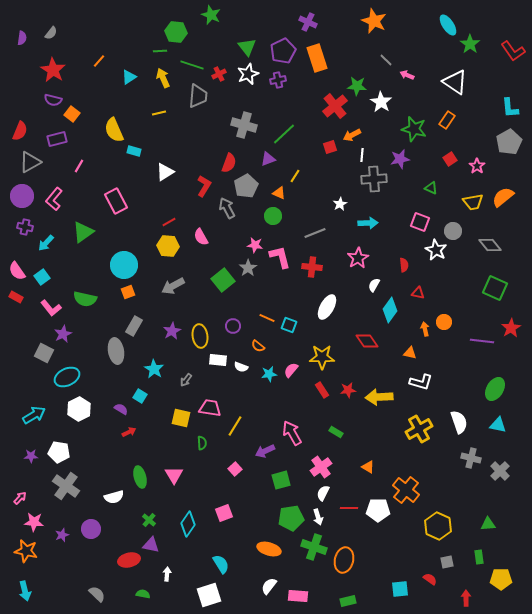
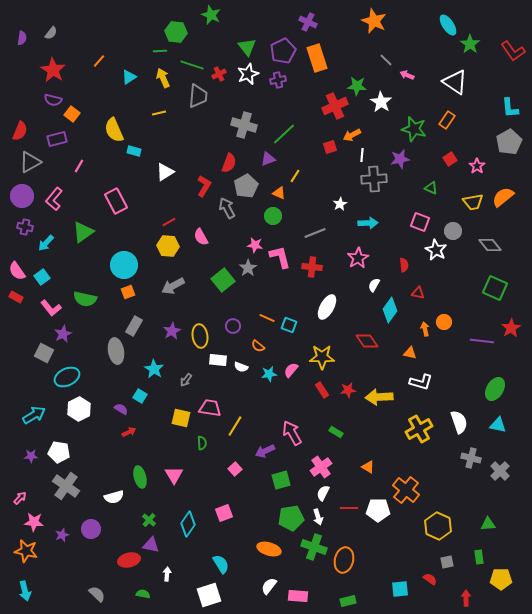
red cross at (335, 106): rotated 15 degrees clockwise
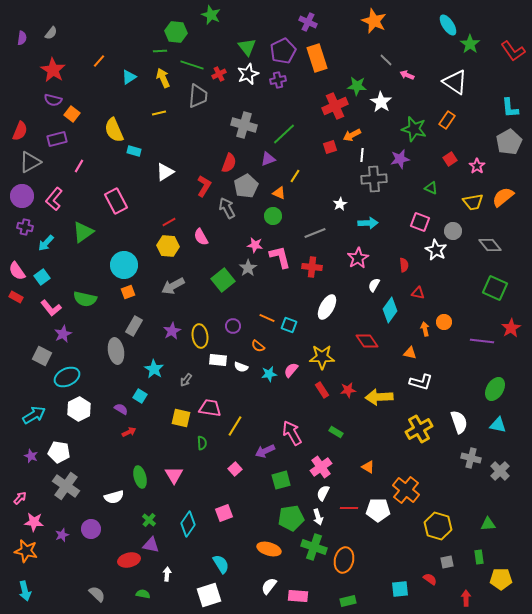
gray square at (44, 353): moved 2 px left, 3 px down
purple star at (31, 456): rotated 24 degrees clockwise
yellow hexagon at (438, 526): rotated 8 degrees counterclockwise
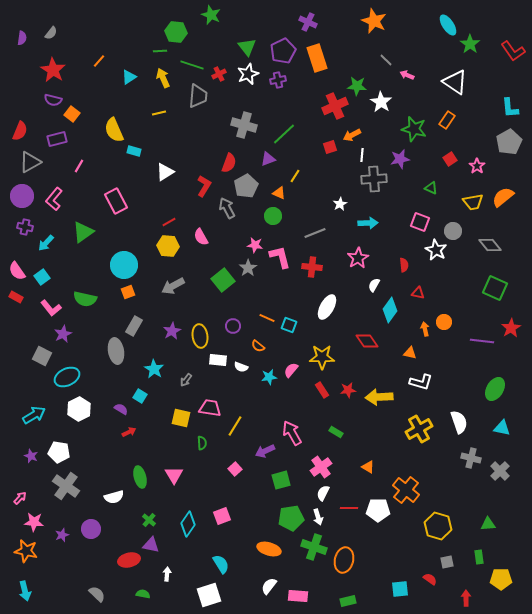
cyan star at (269, 374): moved 3 px down
cyan triangle at (498, 425): moved 4 px right, 3 px down
pink square at (224, 513): moved 2 px left, 3 px down
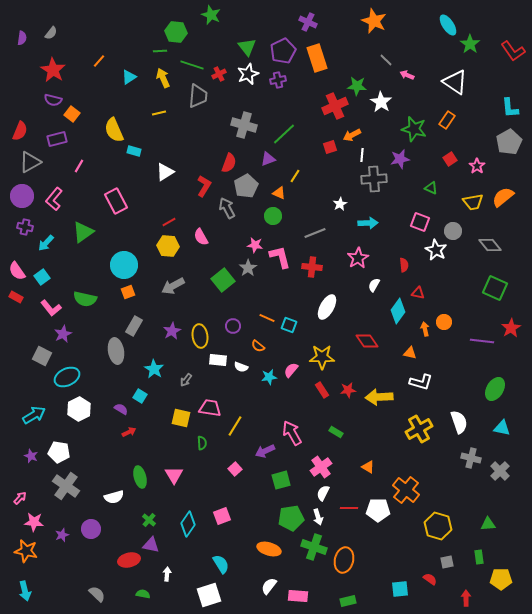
cyan diamond at (390, 310): moved 8 px right, 1 px down
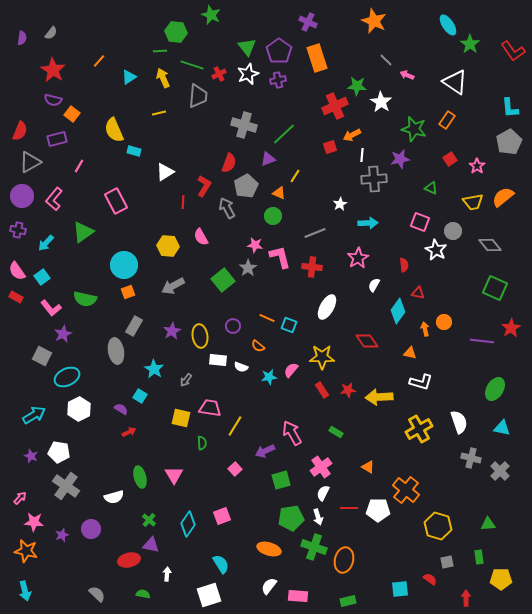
purple pentagon at (283, 51): moved 4 px left; rotated 10 degrees counterclockwise
red line at (169, 222): moved 14 px right, 20 px up; rotated 56 degrees counterclockwise
purple cross at (25, 227): moved 7 px left, 3 px down
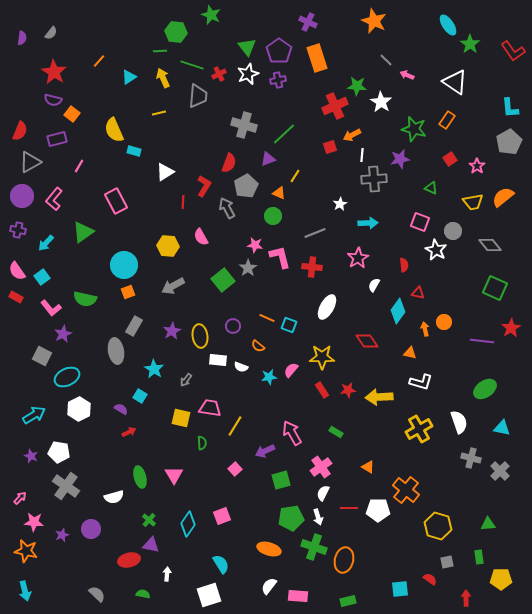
red star at (53, 70): moved 1 px right, 2 px down
green ellipse at (495, 389): moved 10 px left; rotated 25 degrees clockwise
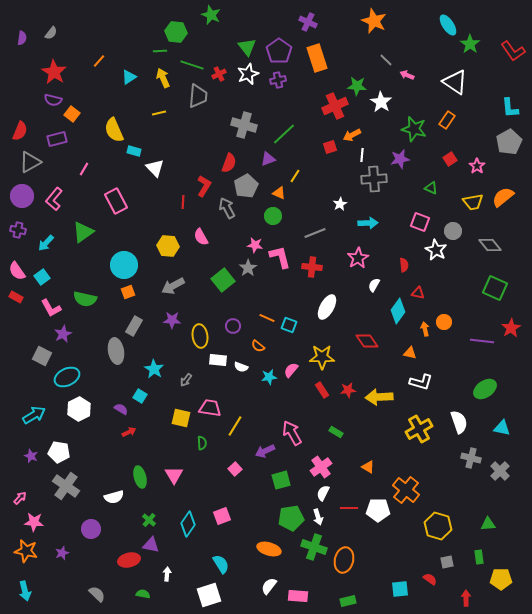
pink line at (79, 166): moved 5 px right, 3 px down
white triangle at (165, 172): moved 10 px left, 4 px up; rotated 42 degrees counterclockwise
pink L-shape at (51, 308): rotated 10 degrees clockwise
purple star at (172, 331): moved 11 px up; rotated 30 degrees clockwise
purple star at (62, 535): moved 18 px down
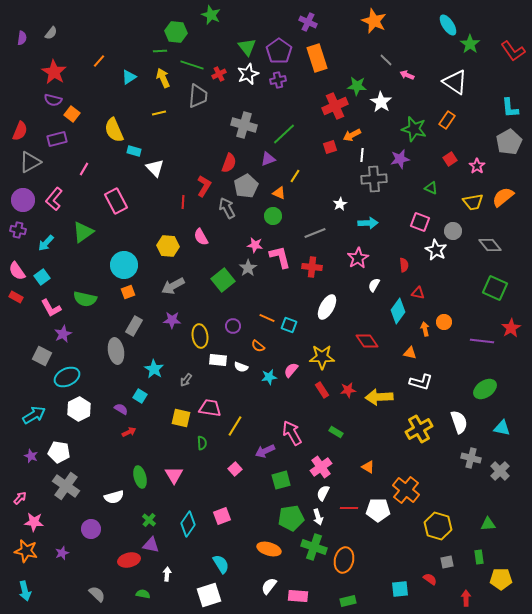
purple circle at (22, 196): moved 1 px right, 4 px down
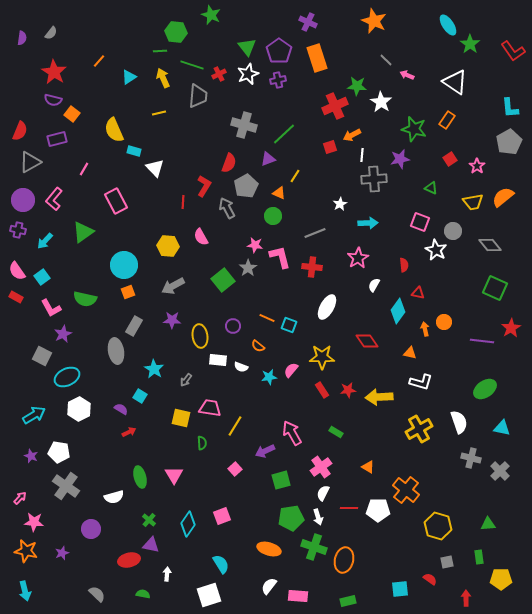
cyan arrow at (46, 243): moved 1 px left, 2 px up
